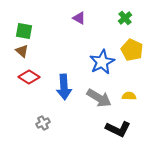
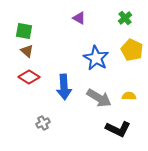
brown triangle: moved 5 px right
blue star: moved 6 px left, 4 px up; rotated 15 degrees counterclockwise
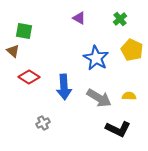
green cross: moved 5 px left, 1 px down
brown triangle: moved 14 px left
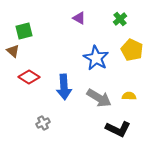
green square: rotated 24 degrees counterclockwise
